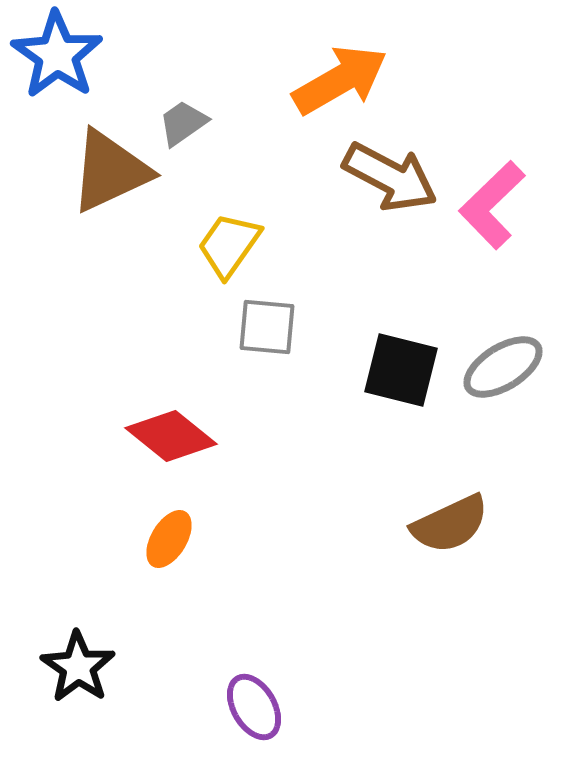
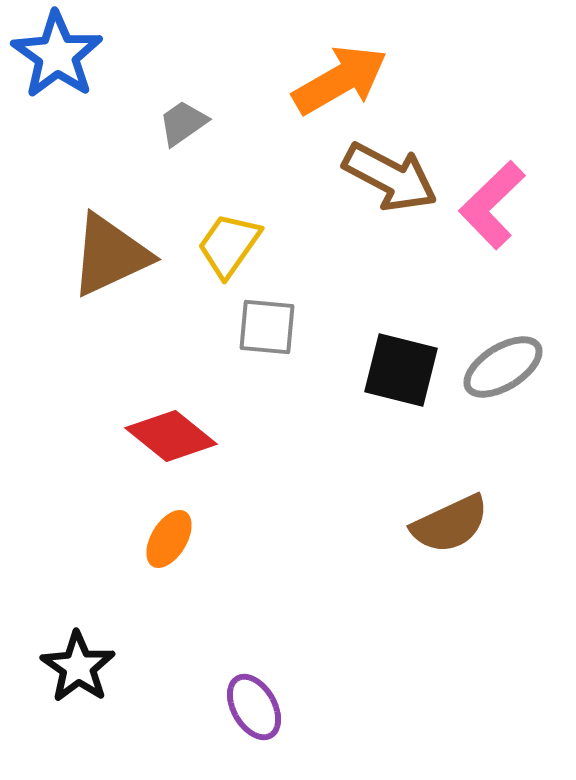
brown triangle: moved 84 px down
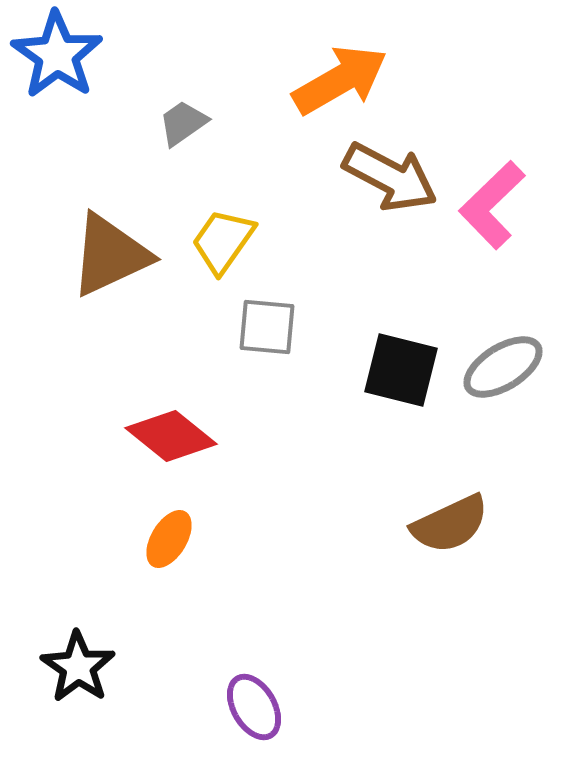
yellow trapezoid: moved 6 px left, 4 px up
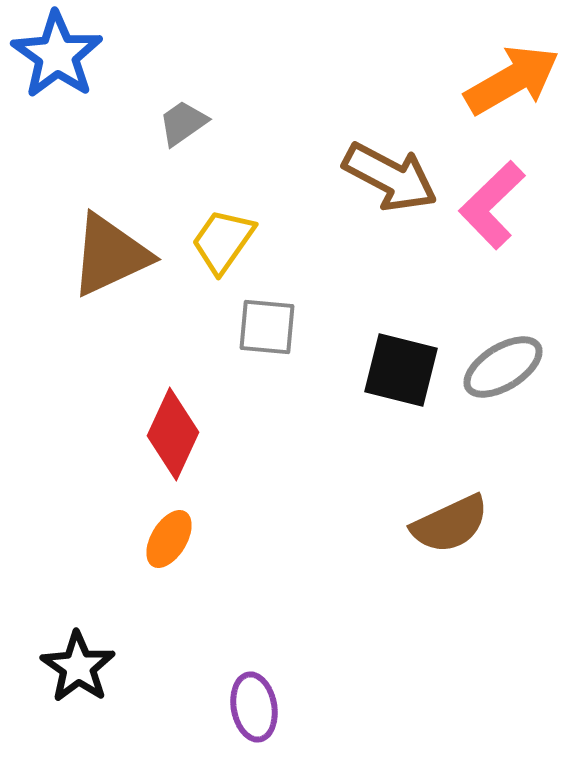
orange arrow: moved 172 px right
red diamond: moved 2 px right, 2 px up; rotated 76 degrees clockwise
purple ellipse: rotated 20 degrees clockwise
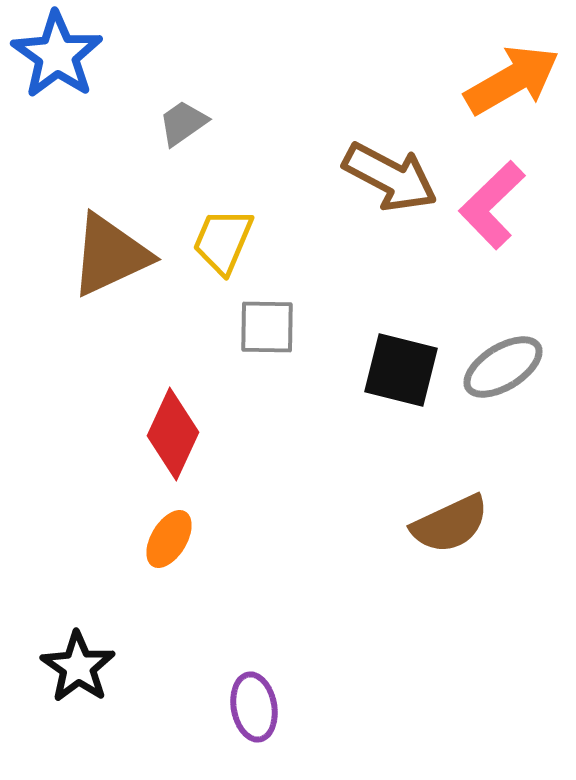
yellow trapezoid: rotated 12 degrees counterclockwise
gray square: rotated 4 degrees counterclockwise
